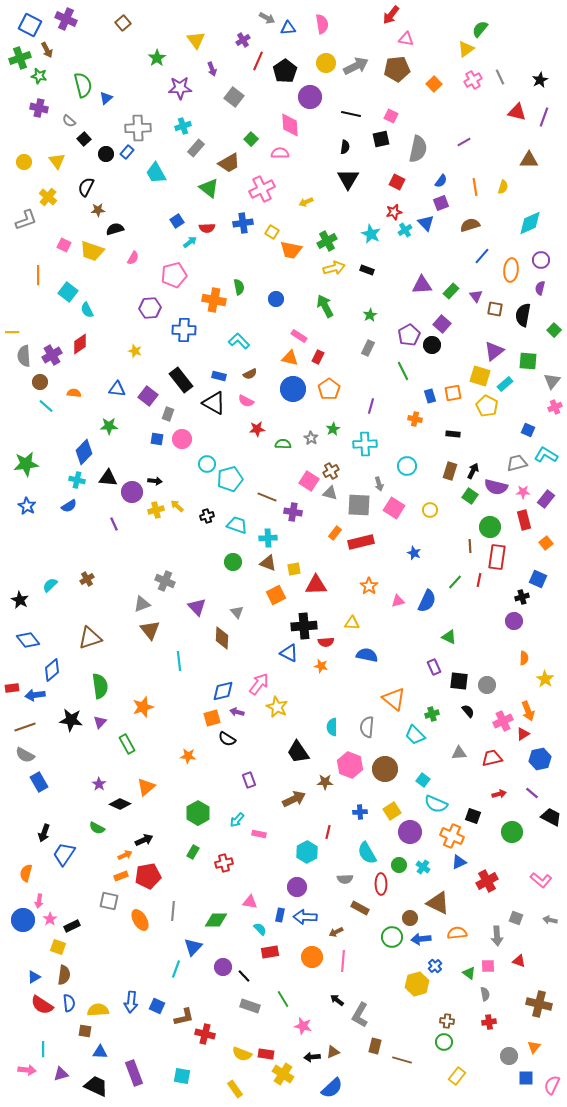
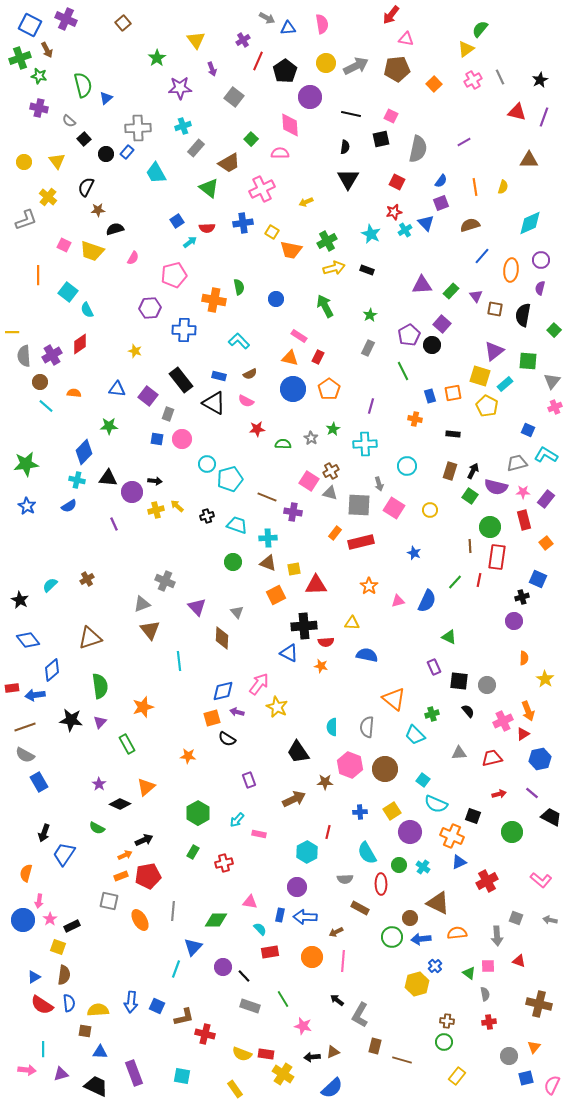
blue square at (526, 1078): rotated 14 degrees counterclockwise
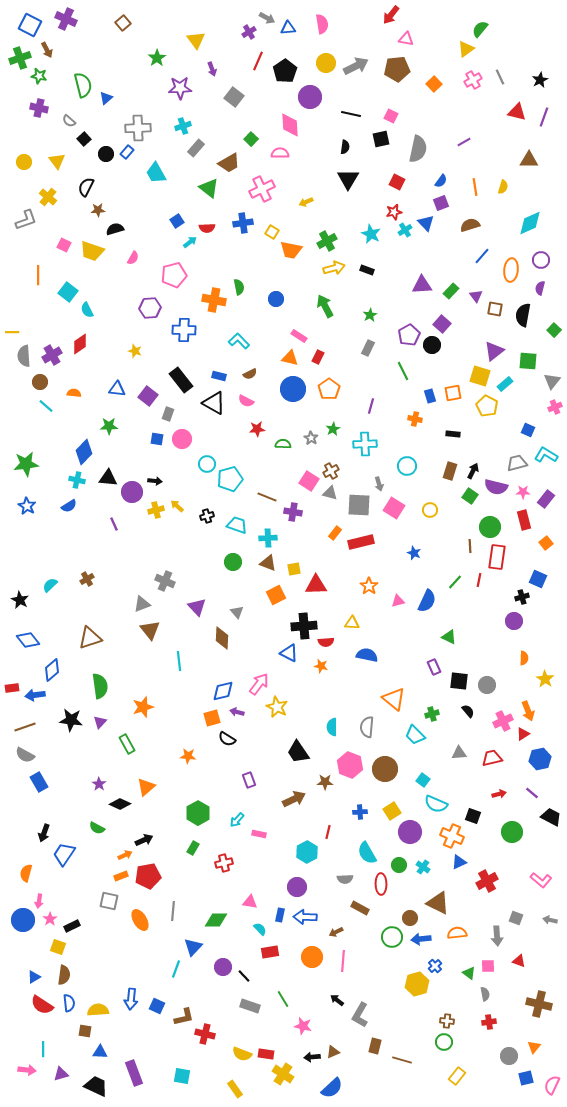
purple cross at (243, 40): moved 6 px right, 8 px up
green rectangle at (193, 852): moved 4 px up
blue arrow at (131, 1002): moved 3 px up
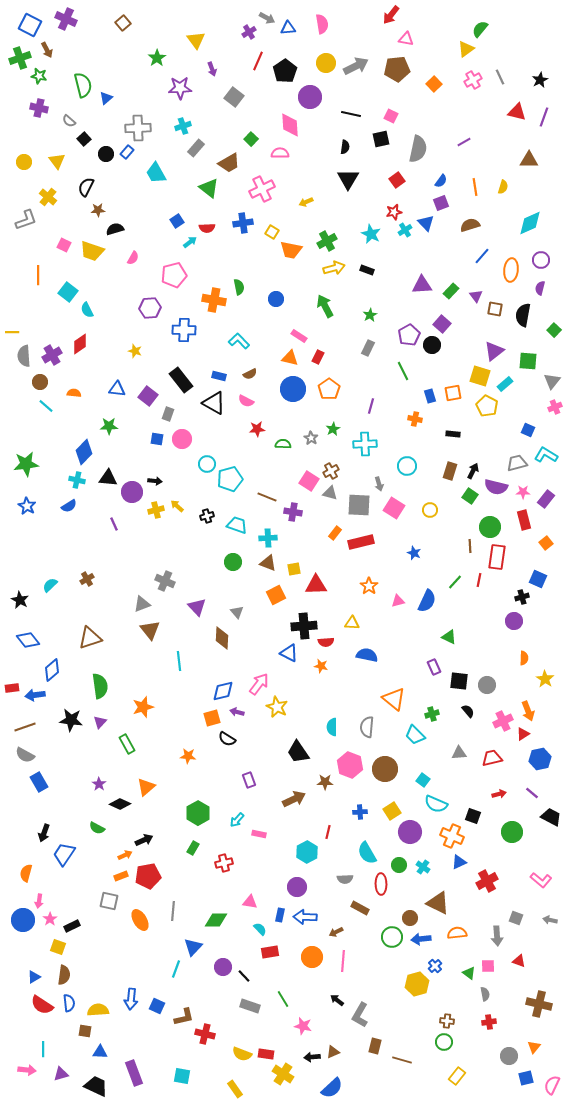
red square at (397, 182): moved 2 px up; rotated 28 degrees clockwise
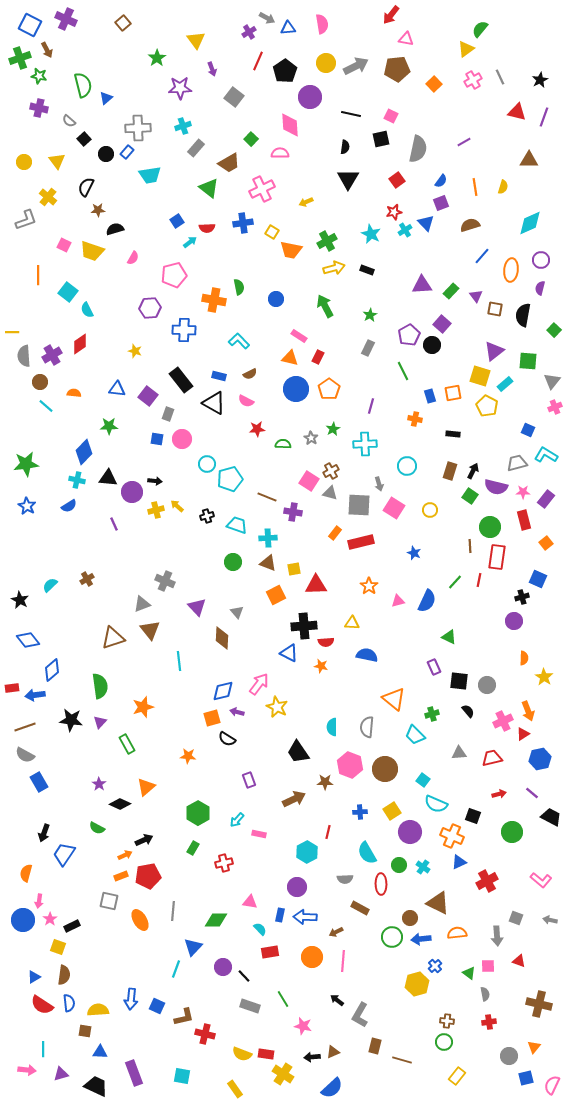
cyan trapezoid at (156, 173): moved 6 px left, 2 px down; rotated 70 degrees counterclockwise
blue circle at (293, 389): moved 3 px right
brown triangle at (90, 638): moved 23 px right
yellow star at (545, 679): moved 1 px left, 2 px up
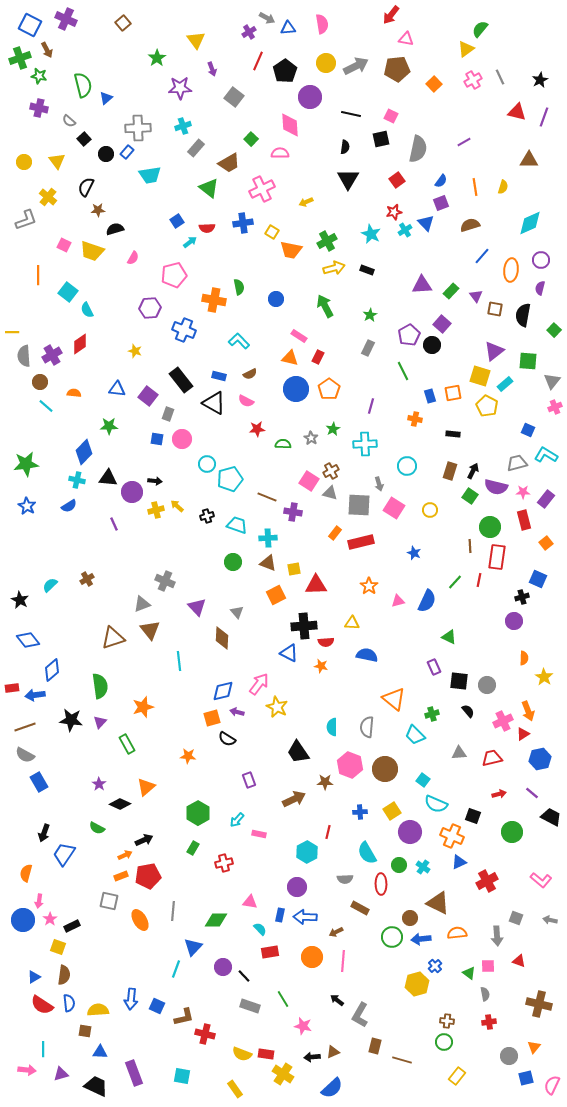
blue cross at (184, 330): rotated 20 degrees clockwise
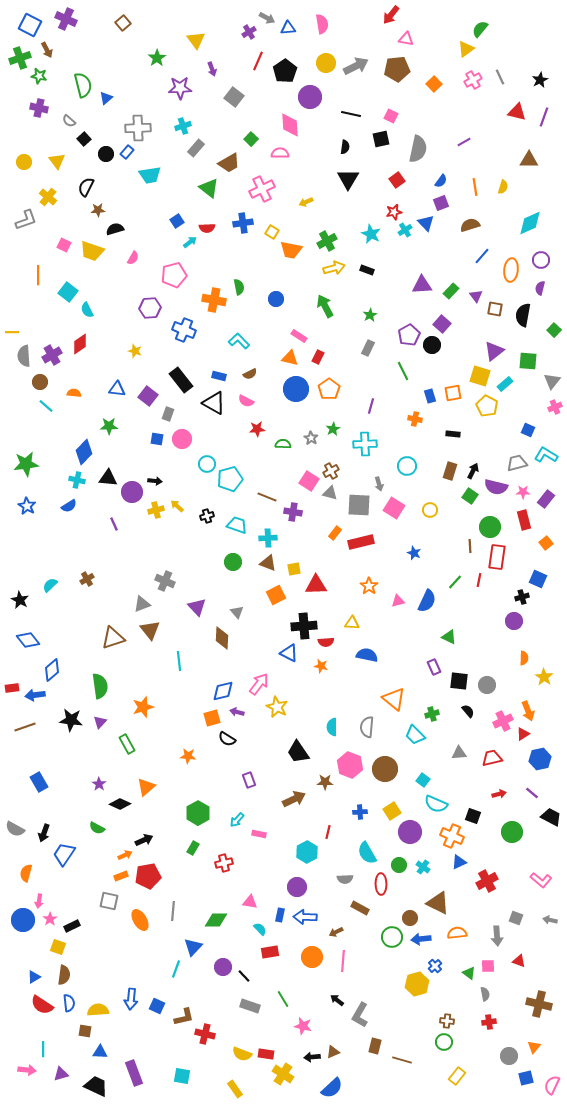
gray semicircle at (25, 755): moved 10 px left, 74 px down
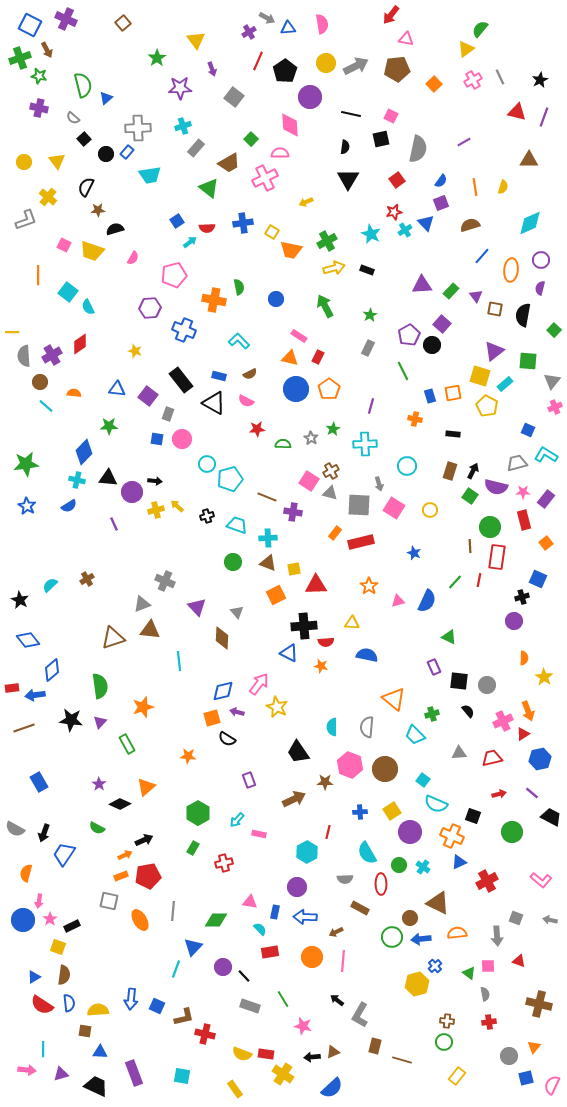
gray semicircle at (69, 121): moved 4 px right, 3 px up
pink cross at (262, 189): moved 3 px right, 11 px up
cyan semicircle at (87, 310): moved 1 px right, 3 px up
brown triangle at (150, 630): rotated 45 degrees counterclockwise
brown line at (25, 727): moved 1 px left, 1 px down
blue rectangle at (280, 915): moved 5 px left, 3 px up
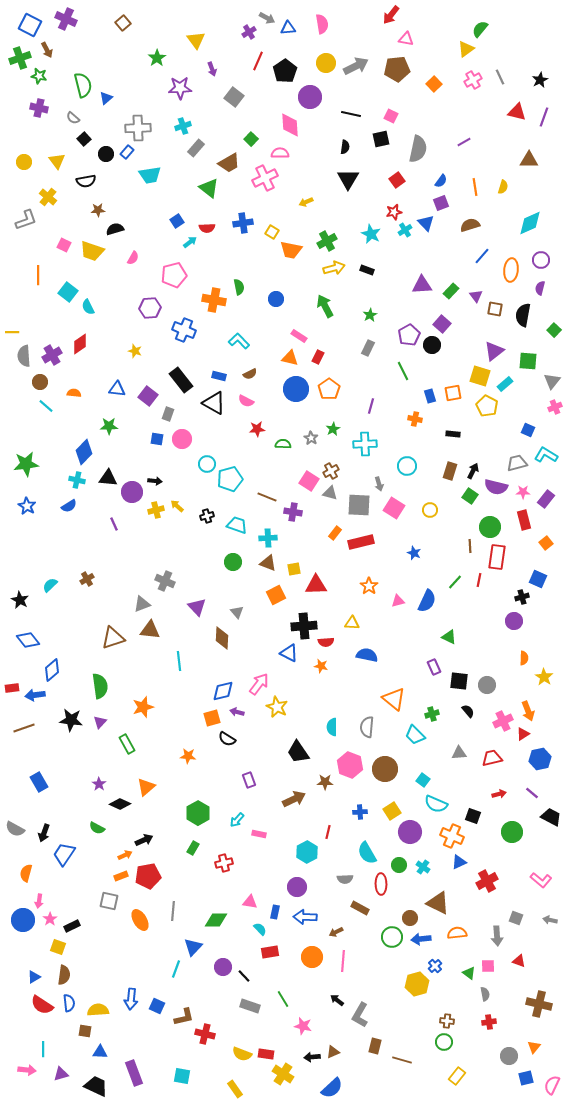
black semicircle at (86, 187): moved 6 px up; rotated 126 degrees counterclockwise
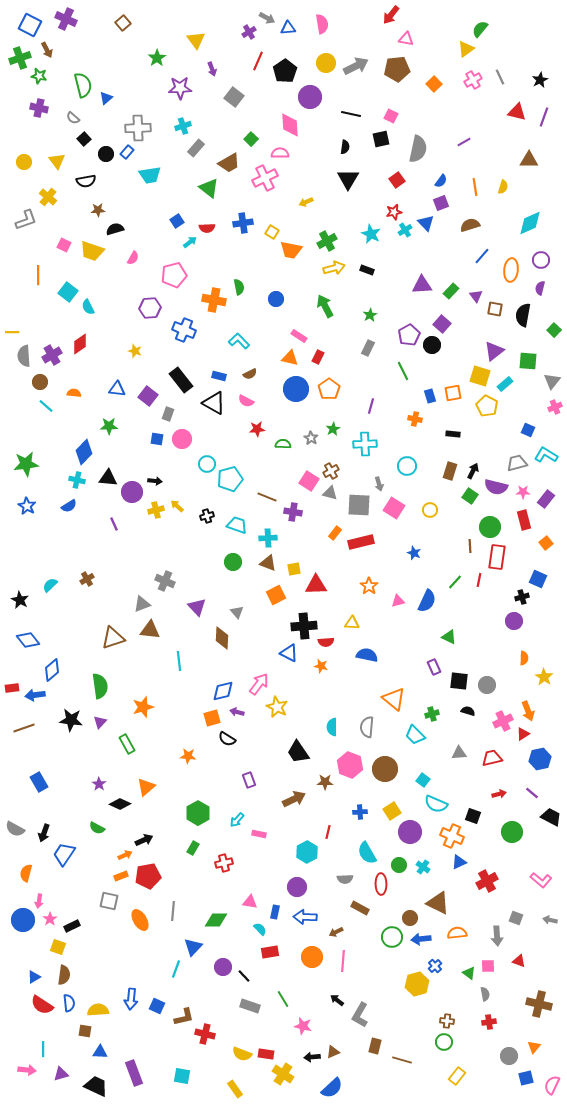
black semicircle at (468, 711): rotated 32 degrees counterclockwise
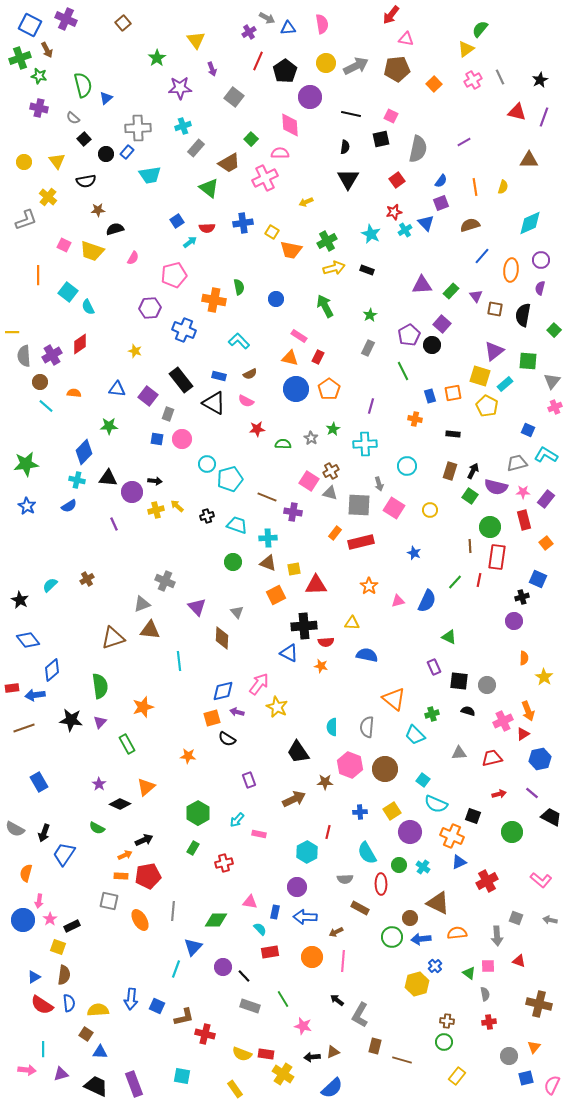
orange rectangle at (121, 876): rotated 24 degrees clockwise
brown square at (85, 1031): moved 1 px right, 3 px down; rotated 24 degrees clockwise
purple rectangle at (134, 1073): moved 11 px down
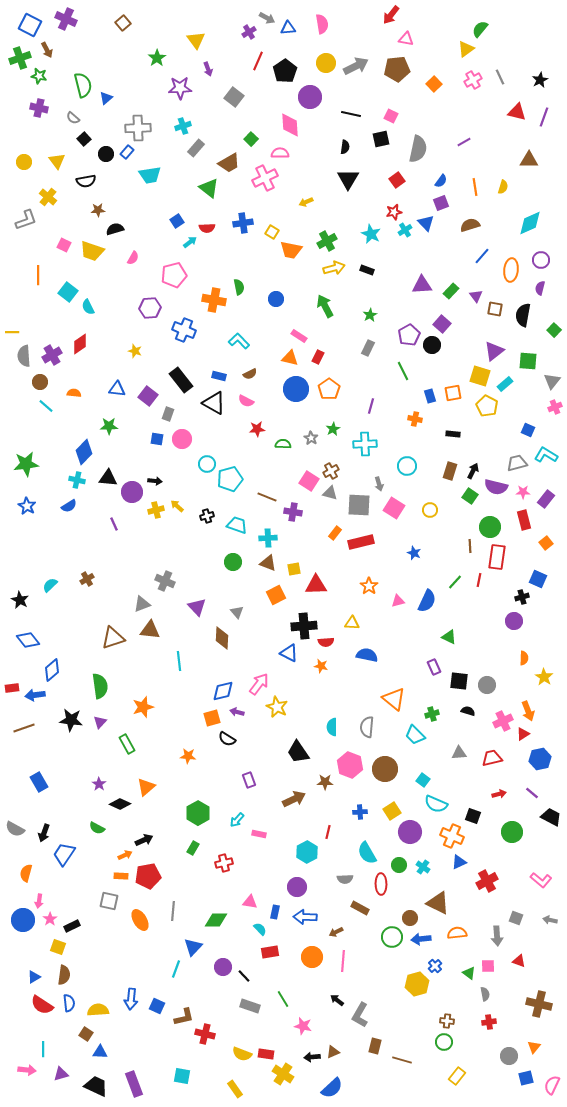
purple arrow at (212, 69): moved 4 px left
